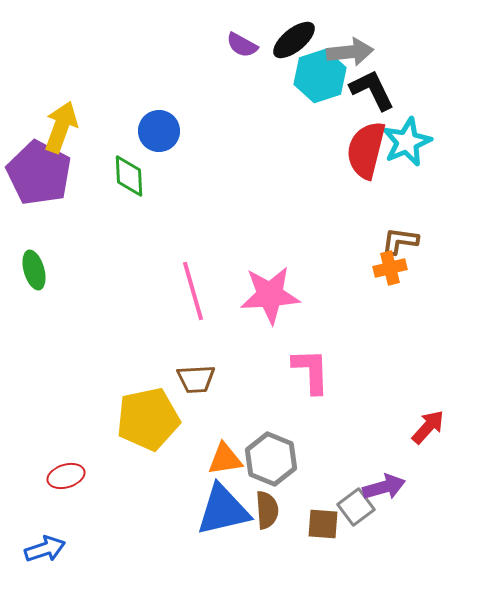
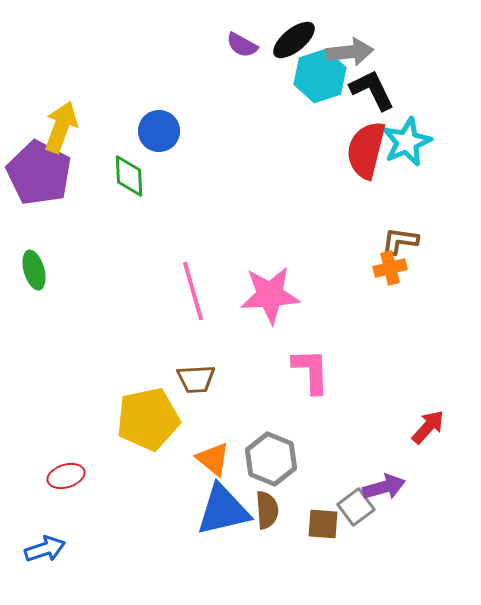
orange triangle: moved 12 px left; rotated 48 degrees clockwise
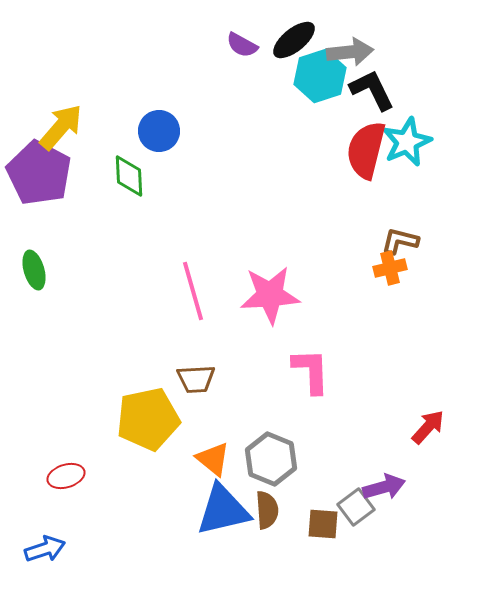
yellow arrow: rotated 21 degrees clockwise
brown L-shape: rotated 6 degrees clockwise
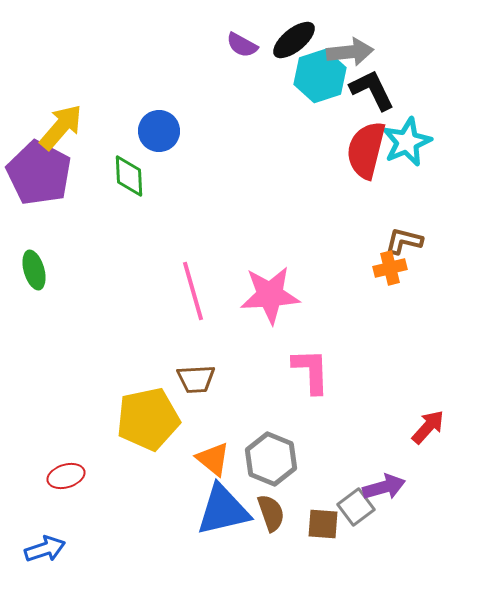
brown L-shape: moved 4 px right
brown semicircle: moved 4 px right, 3 px down; rotated 15 degrees counterclockwise
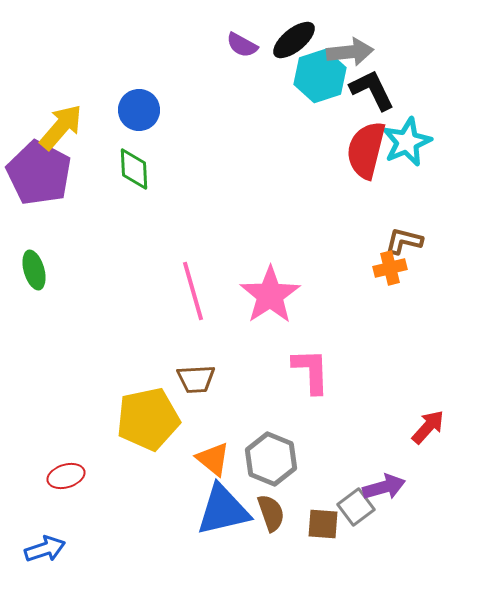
blue circle: moved 20 px left, 21 px up
green diamond: moved 5 px right, 7 px up
pink star: rotated 30 degrees counterclockwise
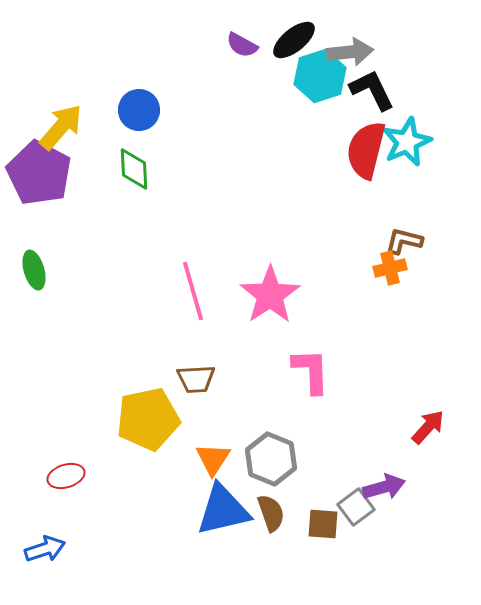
orange triangle: rotated 24 degrees clockwise
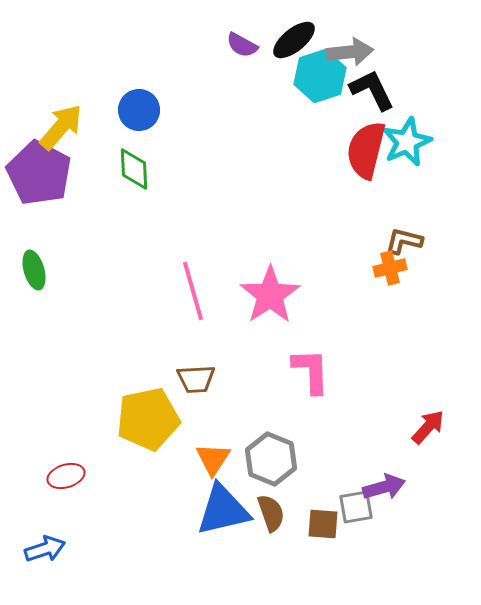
gray square: rotated 27 degrees clockwise
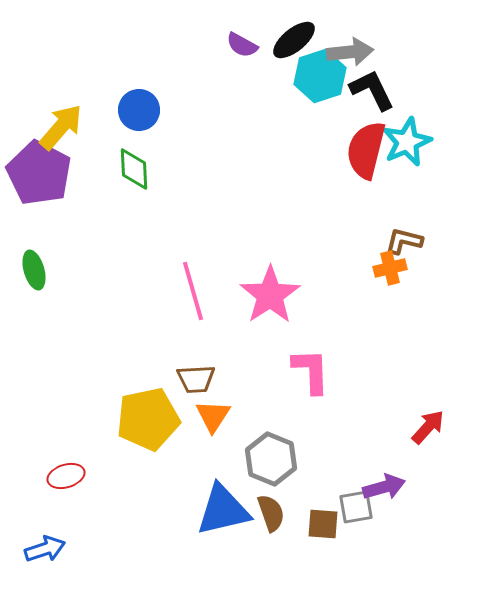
orange triangle: moved 43 px up
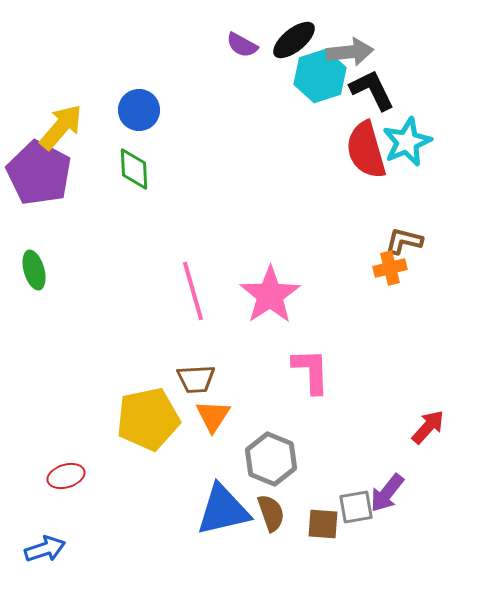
red semicircle: rotated 30 degrees counterclockwise
purple arrow: moved 3 px right, 6 px down; rotated 144 degrees clockwise
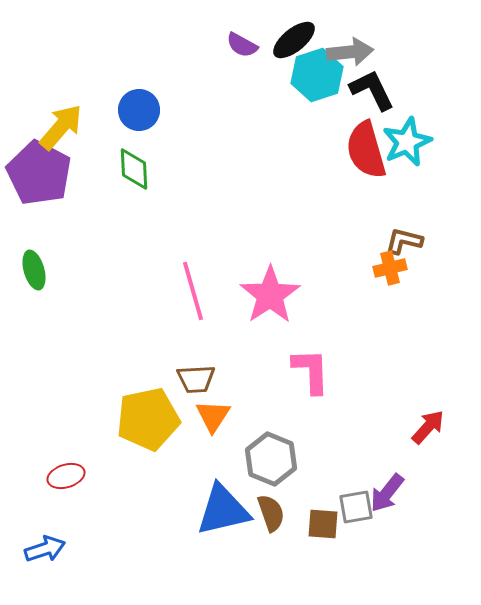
cyan hexagon: moved 3 px left, 1 px up
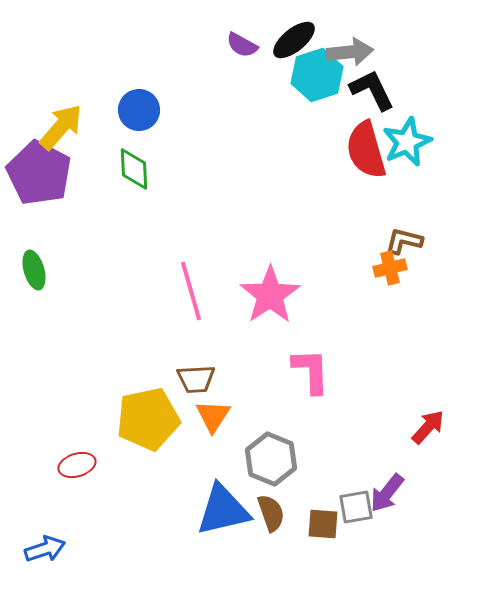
pink line: moved 2 px left
red ellipse: moved 11 px right, 11 px up
